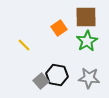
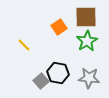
orange square: moved 1 px up
black hexagon: moved 1 px right, 2 px up
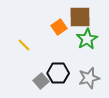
brown square: moved 6 px left
green star: moved 2 px up
black hexagon: rotated 10 degrees counterclockwise
gray star: rotated 20 degrees counterclockwise
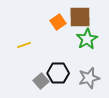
orange square: moved 1 px left, 5 px up
yellow line: rotated 64 degrees counterclockwise
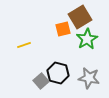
brown square: rotated 30 degrees counterclockwise
orange square: moved 5 px right, 7 px down; rotated 21 degrees clockwise
black hexagon: rotated 15 degrees clockwise
gray star: rotated 25 degrees clockwise
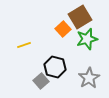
orange square: rotated 28 degrees counterclockwise
green star: rotated 15 degrees clockwise
black hexagon: moved 3 px left, 6 px up
gray star: rotated 30 degrees clockwise
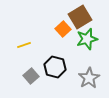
gray square: moved 10 px left, 5 px up
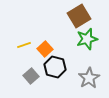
brown square: moved 1 px left, 1 px up
orange square: moved 18 px left, 20 px down
